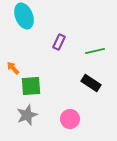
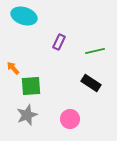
cyan ellipse: rotated 50 degrees counterclockwise
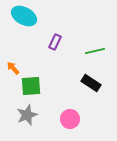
cyan ellipse: rotated 10 degrees clockwise
purple rectangle: moved 4 px left
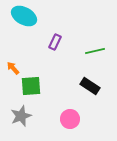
black rectangle: moved 1 px left, 3 px down
gray star: moved 6 px left, 1 px down
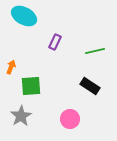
orange arrow: moved 2 px left, 1 px up; rotated 64 degrees clockwise
gray star: rotated 10 degrees counterclockwise
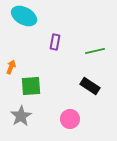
purple rectangle: rotated 14 degrees counterclockwise
